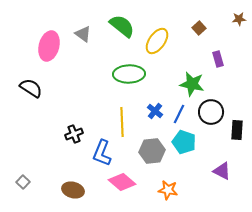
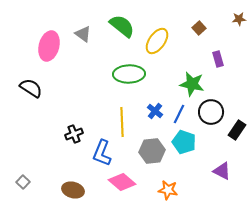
black rectangle: rotated 30 degrees clockwise
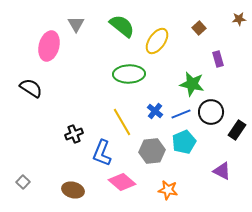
gray triangle: moved 7 px left, 10 px up; rotated 24 degrees clockwise
blue line: moved 2 px right; rotated 42 degrees clockwise
yellow line: rotated 28 degrees counterclockwise
cyan pentagon: rotated 30 degrees clockwise
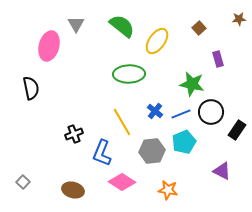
black semicircle: rotated 45 degrees clockwise
pink diamond: rotated 8 degrees counterclockwise
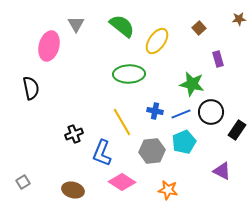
blue cross: rotated 28 degrees counterclockwise
gray square: rotated 16 degrees clockwise
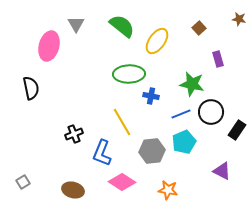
brown star: rotated 16 degrees clockwise
blue cross: moved 4 px left, 15 px up
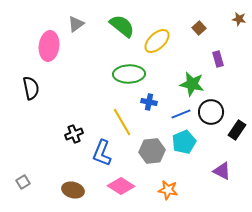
gray triangle: rotated 24 degrees clockwise
yellow ellipse: rotated 12 degrees clockwise
pink ellipse: rotated 8 degrees counterclockwise
blue cross: moved 2 px left, 6 px down
pink diamond: moved 1 px left, 4 px down
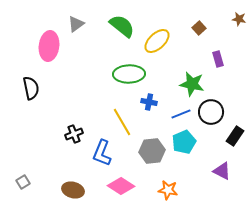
black rectangle: moved 2 px left, 6 px down
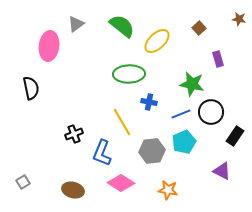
pink diamond: moved 3 px up
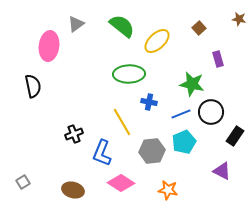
black semicircle: moved 2 px right, 2 px up
